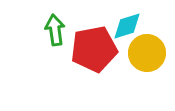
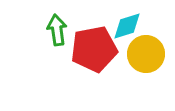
green arrow: moved 2 px right
yellow circle: moved 1 px left, 1 px down
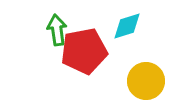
red pentagon: moved 10 px left, 2 px down
yellow circle: moved 27 px down
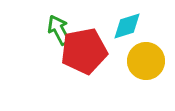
green arrow: moved 2 px right; rotated 20 degrees counterclockwise
yellow circle: moved 20 px up
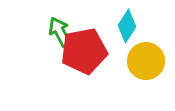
cyan diamond: rotated 40 degrees counterclockwise
green arrow: moved 1 px right, 2 px down
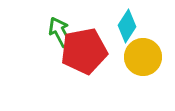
yellow circle: moved 3 px left, 4 px up
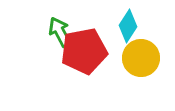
cyan diamond: moved 1 px right
yellow circle: moved 2 px left, 1 px down
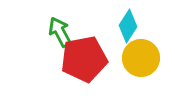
red pentagon: moved 8 px down
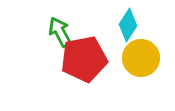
cyan diamond: moved 1 px up
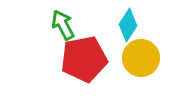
green arrow: moved 3 px right, 7 px up
